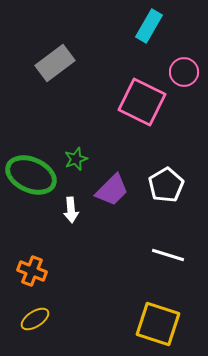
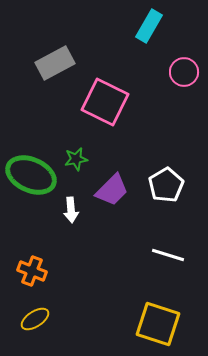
gray rectangle: rotated 9 degrees clockwise
pink square: moved 37 px left
green star: rotated 10 degrees clockwise
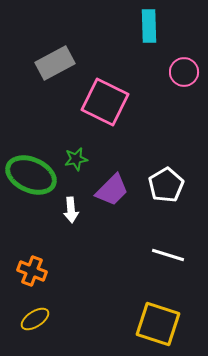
cyan rectangle: rotated 32 degrees counterclockwise
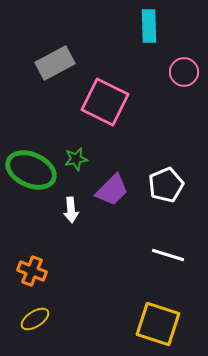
green ellipse: moved 5 px up
white pentagon: rotated 8 degrees clockwise
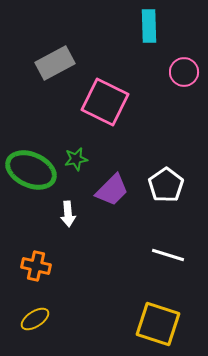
white pentagon: rotated 12 degrees counterclockwise
white arrow: moved 3 px left, 4 px down
orange cross: moved 4 px right, 5 px up; rotated 8 degrees counterclockwise
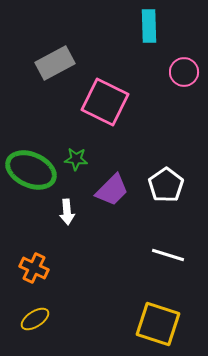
green star: rotated 15 degrees clockwise
white arrow: moved 1 px left, 2 px up
orange cross: moved 2 px left, 2 px down; rotated 12 degrees clockwise
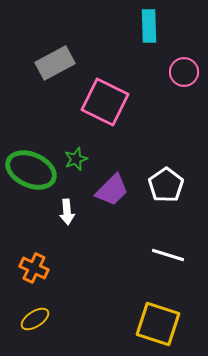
green star: rotated 25 degrees counterclockwise
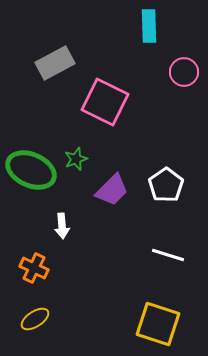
white arrow: moved 5 px left, 14 px down
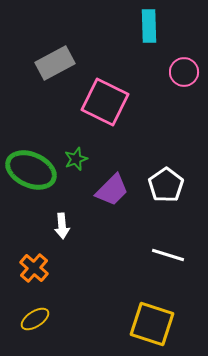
orange cross: rotated 16 degrees clockwise
yellow square: moved 6 px left
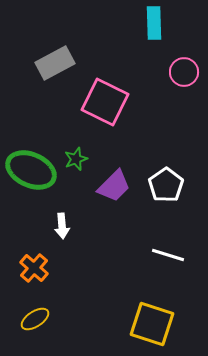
cyan rectangle: moved 5 px right, 3 px up
purple trapezoid: moved 2 px right, 4 px up
